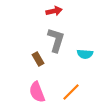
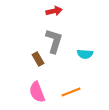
gray L-shape: moved 2 px left, 1 px down
orange line: rotated 24 degrees clockwise
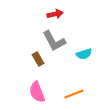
red arrow: moved 1 px right, 3 px down
gray L-shape: rotated 135 degrees clockwise
cyan semicircle: moved 1 px left; rotated 21 degrees counterclockwise
orange line: moved 3 px right, 2 px down
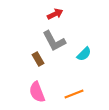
red arrow: rotated 14 degrees counterclockwise
cyan semicircle: rotated 28 degrees counterclockwise
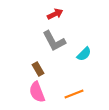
brown rectangle: moved 10 px down
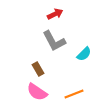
pink semicircle: rotated 35 degrees counterclockwise
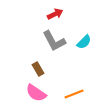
cyan semicircle: moved 12 px up
pink semicircle: moved 1 px left, 1 px down
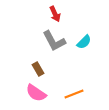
red arrow: rotated 91 degrees clockwise
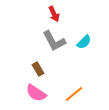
red arrow: moved 1 px left
orange line: rotated 18 degrees counterclockwise
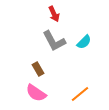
orange line: moved 6 px right
